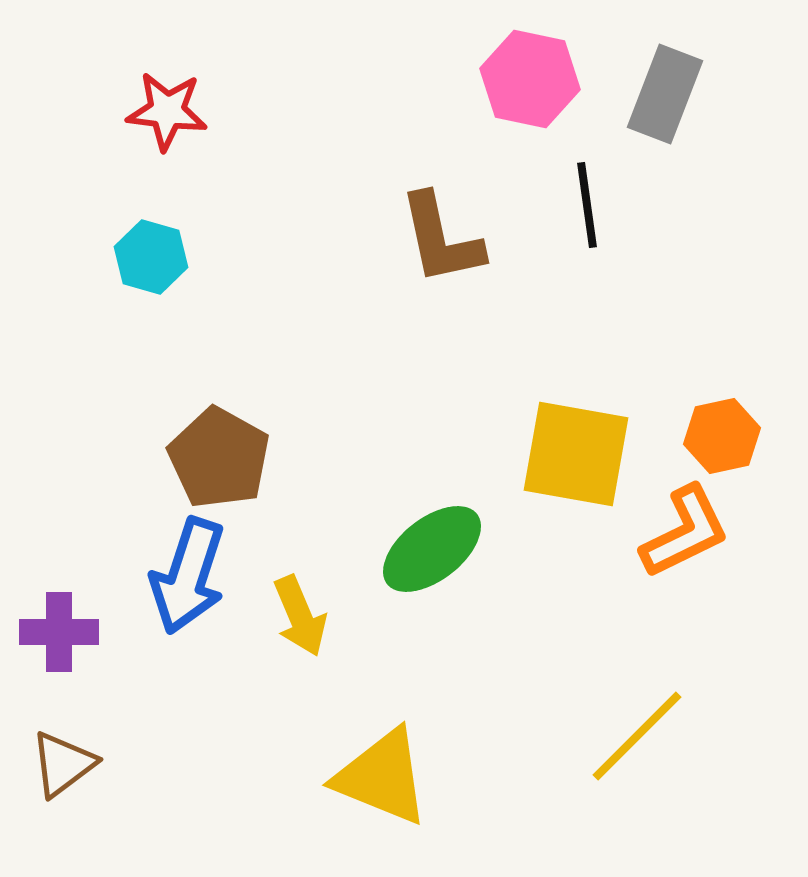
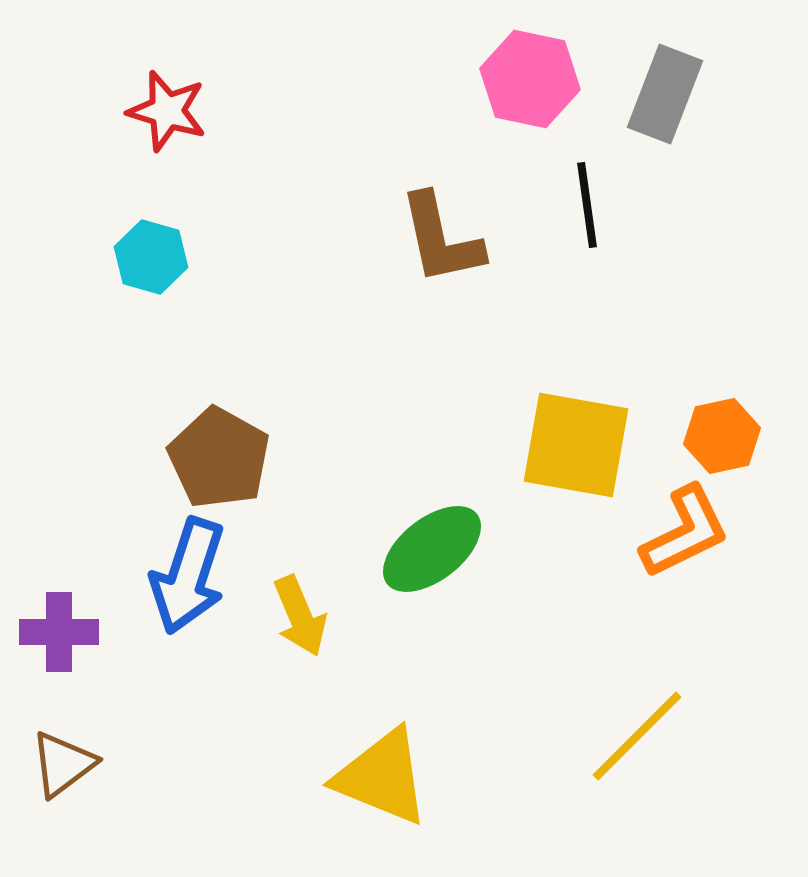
red star: rotated 10 degrees clockwise
yellow square: moved 9 px up
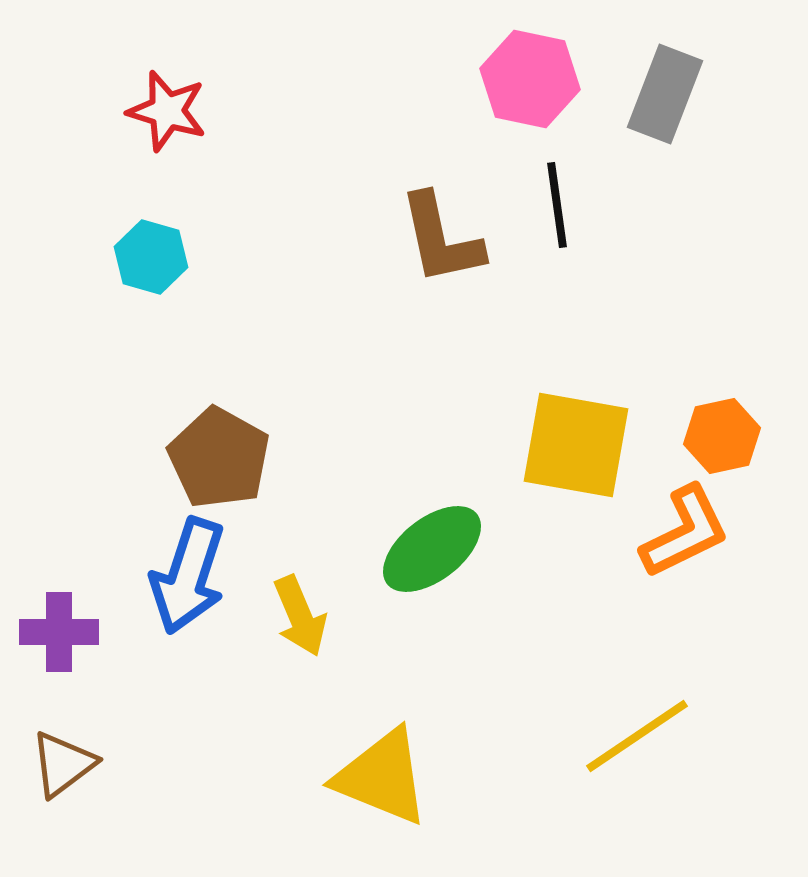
black line: moved 30 px left
yellow line: rotated 11 degrees clockwise
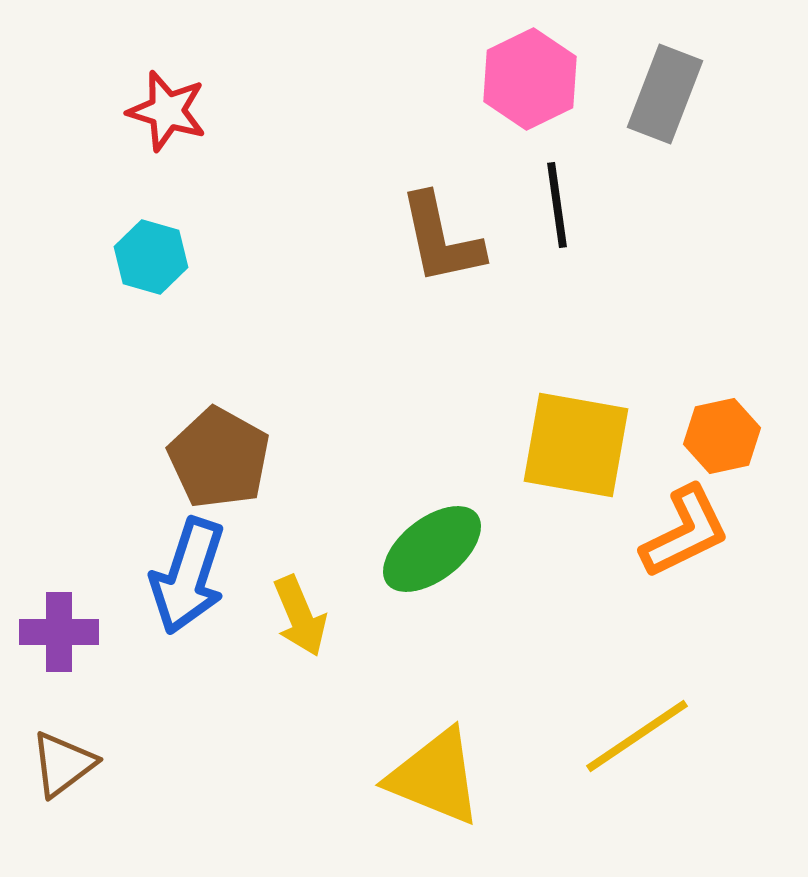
pink hexagon: rotated 22 degrees clockwise
yellow triangle: moved 53 px right
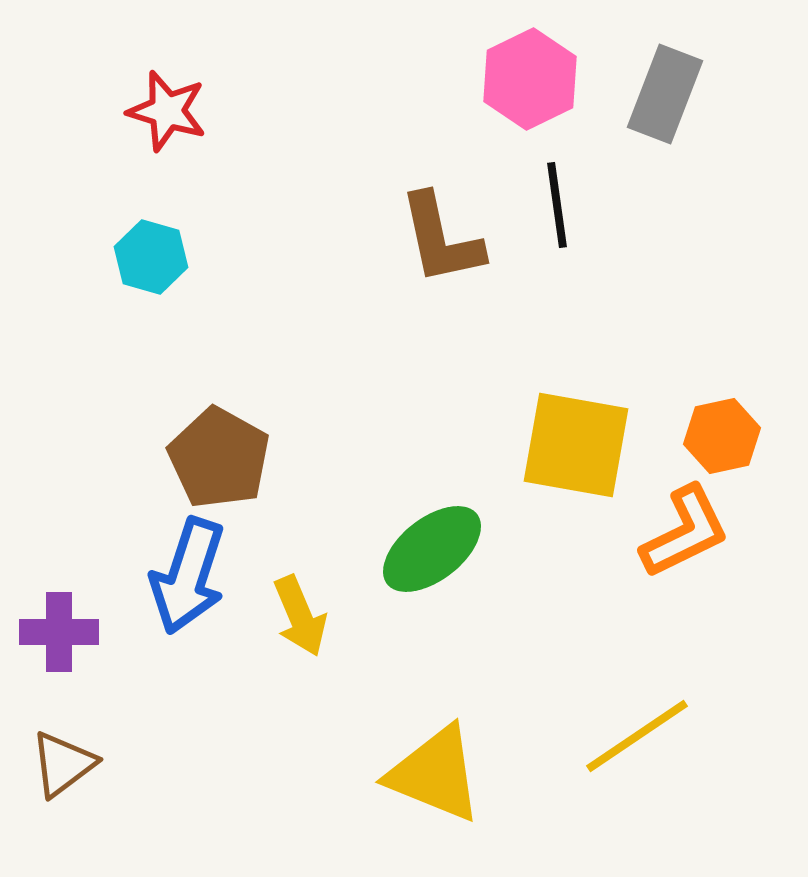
yellow triangle: moved 3 px up
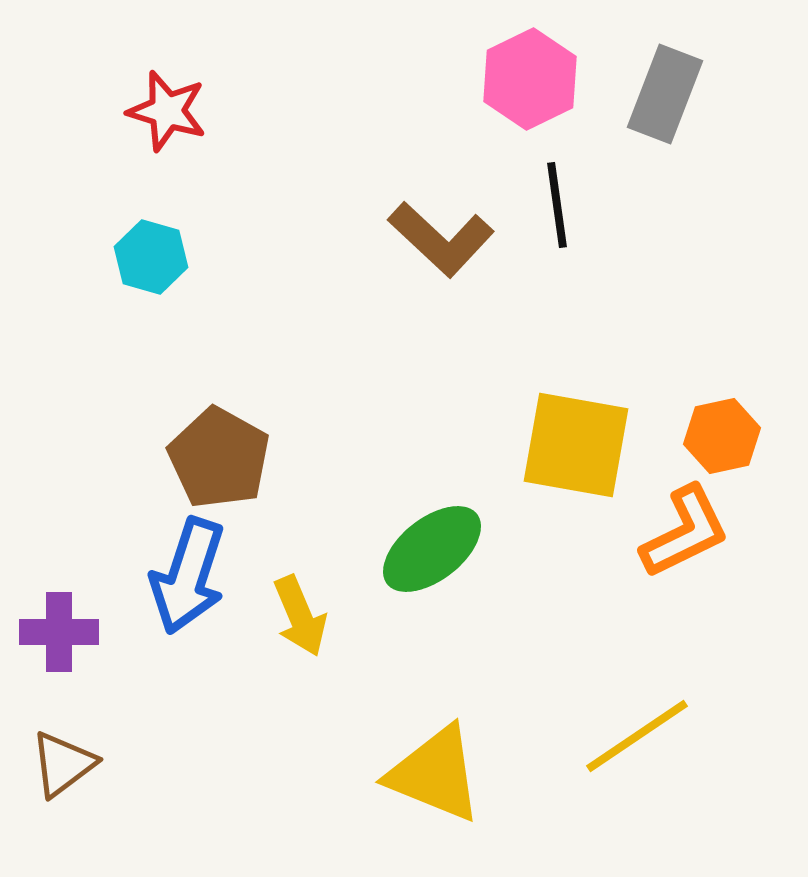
brown L-shape: rotated 35 degrees counterclockwise
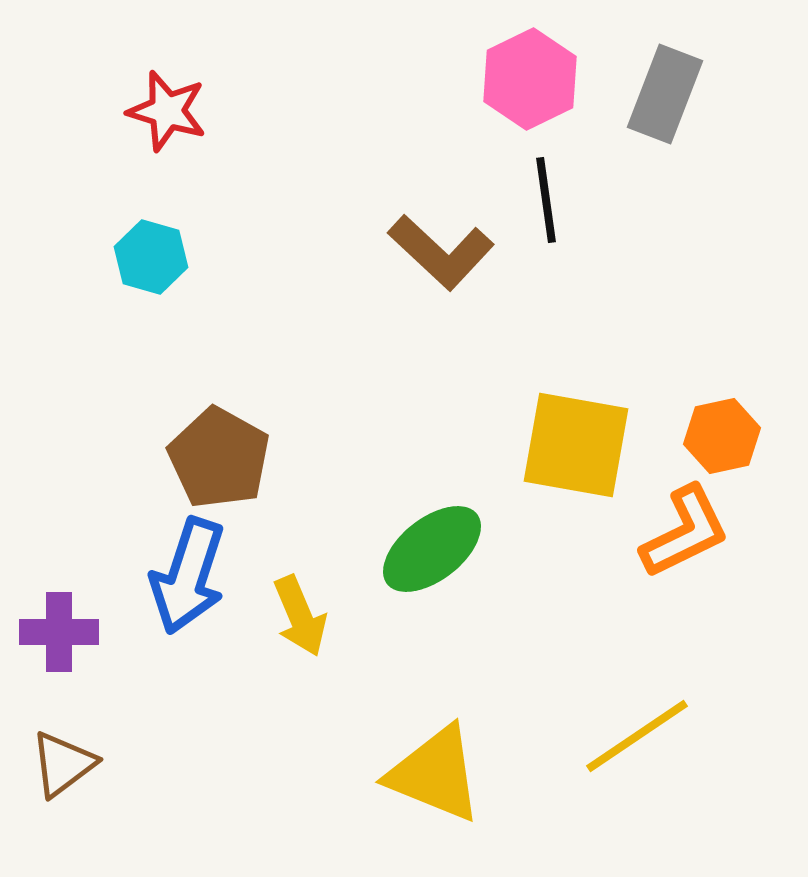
black line: moved 11 px left, 5 px up
brown L-shape: moved 13 px down
